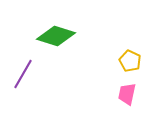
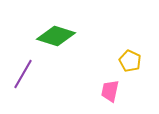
pink trapezoid: moved 17 px left, 3 px up
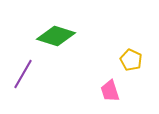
yellow pentagon: moved 1 px right, 1 px up
pink trapezoid: rotated 30 degrees counterclockwise
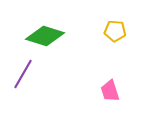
green diamond: moved 11 px left
yellow pentagon: moved 16 px left, 29 px up; rotated 20 degrees counterclockwise
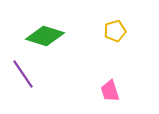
yellow pentagon: rotated 20 degrees counterclockwise
purple line: rotated 64 degrees counterclockwise
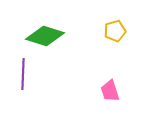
purple line: rotated 36 degrees clockwise
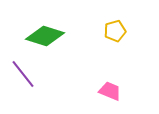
purple line: rotated 40 degrees counterclockwise
pink trapezoid: rotated 130 degrees clockwise
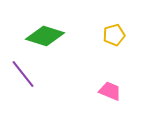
yellow pentagon: moved 1 px left, 4 px down
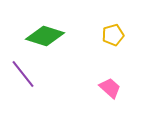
yellow pentagon: moved 1 px left
pink trapezoid: moved 3 px up; rotated 20 degrees clockwise
